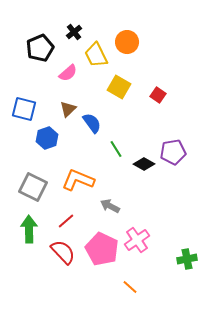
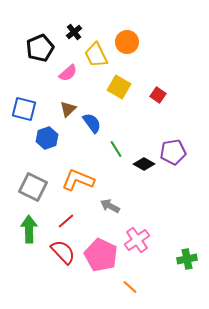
pink pentagon: moved 1 px left, 6 px down
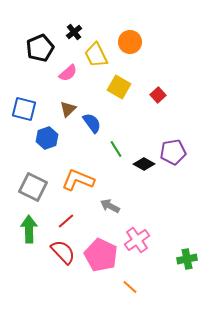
orange circle: moved 3 px right
red square: rotated 14 degrees clockwise
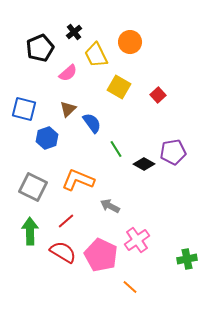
green arrow: moved 1 px right, 2 px down
red semicircle: rotated 16 degrees counterclockwise
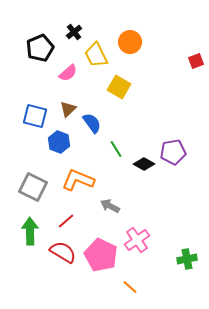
red square: moved 38 px right, 34 px up; rotated 21 degrees clockwise
blue square: moved 11 px right, 7 px down
blue hexagon: moved 12 px right, 4 px down; rotated 20 degrees counterclockwise
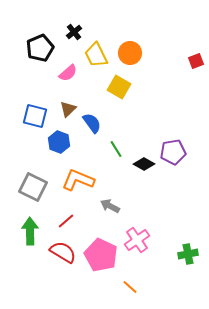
orange circle: moved 11 px down
green cross: moved 1 px right, 5 px up
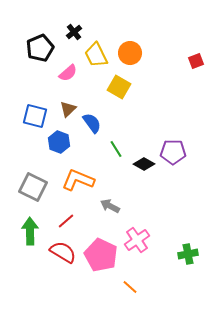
purple pentagon: rotated 10 degrees clockwise
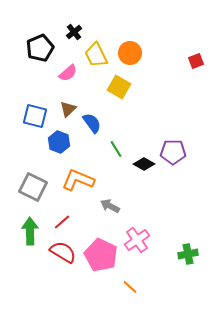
red line: moved 4 px left, 1 px down
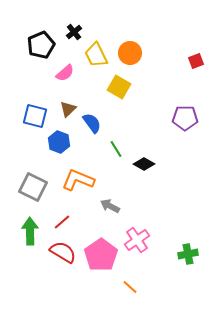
black pentagon: moved 1 px right, 3 px up
pink semicircle: moved 3 px left
purple pentagon: moved 12 px right, 34 px up
pink pentagon: rotated 12 degrees clockwise
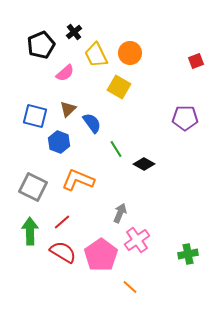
gray arrow: moved 10 px right, 7 px down; rotated 84 degrees clockwise
